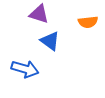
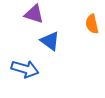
purple triangle: moved 5 px left
orange semicircle: moved 4 px right, 2 px down; rotated 84 degrees clockwise
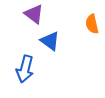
purple triangle: rotated 20 degrees clockwise
blue arrow: rotated 88 degrees clockwise
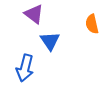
blue triangle: rotated 20 degrees clockwise
blue arrow: moved 1 px up
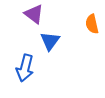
blue triangle: rotated 10 degrees clockwise
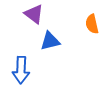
blue triangle: rotated 40 degrees clockwise
blue arrow: moved 4 px left, 2 px down; rotated 12 degrees counterclockwise
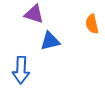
purple triangle: rotated 20 degrees counterclockwise
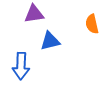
purple triangle: rotated 25 degrees counterclockwise
blue arrow: moved 4 px up
